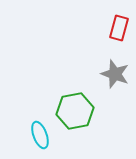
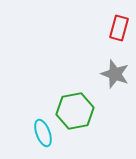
cyan ellipse: moved 3 px right, 2 px up
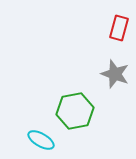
cyan ellipse: moved 2 px left, 7 px down; rotated 40 degrees counterclockwise
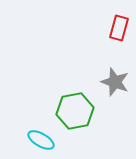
gray star: moved 8 px down
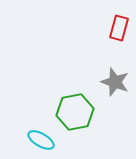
green hexagon: moved 1 px down
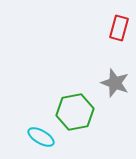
gray star: moved 1 px down
cyan ellipse: moved 3 px up
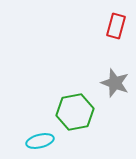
red rectangle: moved 3 px left, 2 px up
cyan ellipse: moved 1 px left, 4 px down; rotated 44 degrees counterclockwise
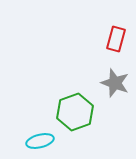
red rectangle: moved 13 px down
green hexagon: rotated 9 degrees counterclockwise
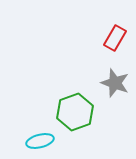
red rectangle: moved 1 px left, 1 px up; rotated 15 degrees clockwise
